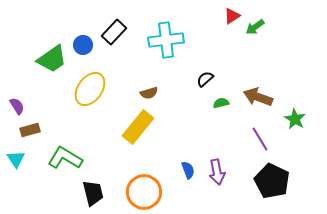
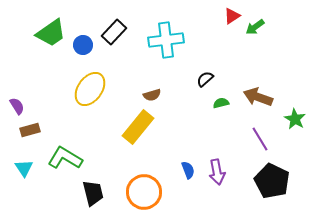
green trapezoid: moved 1 px left, 26 px up
brown semicircle: moved 3 px right, 2 px down
cyan triangle: moved 8 px right, 9 px down
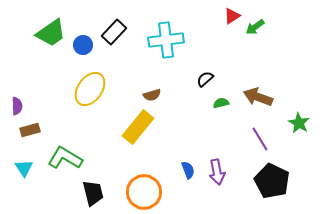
purple semicircle: rotated 30 degrees clockwise
green star: moved 4 px right, 4 px down
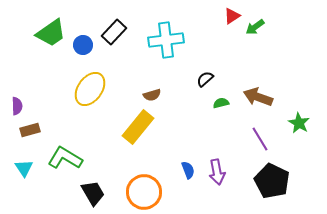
black trapezoid: rotated 16 degrees counterclockwise
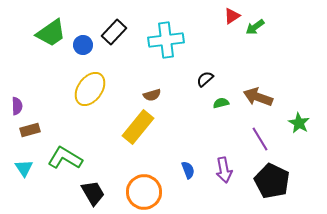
purple arrow: moved 7 px right, 2 px up
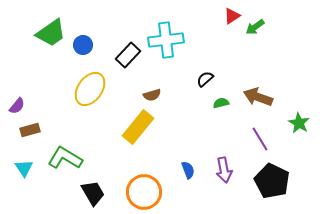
black rectangle: moved 14 px right, 23 px down
purple semicircle: rotated 42 degrees clockwise
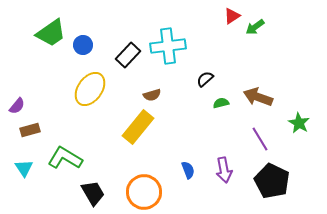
cyan cross: moved 2 px right, 6 px down
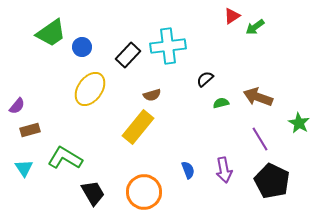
blue circle: moved 1 px left, 2 px down
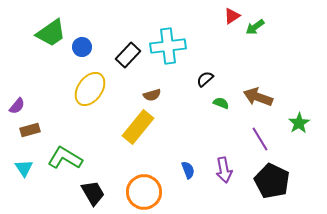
green semicircle: rotated 35 degrees clockwise
green star: rotated 10 degrees clockwise
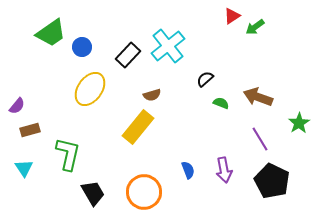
cyan cross: rotated 32 degrees counterclockwise
green L-shape: moved 3 px right, 4 px up; rotated 72 degrees clockwise
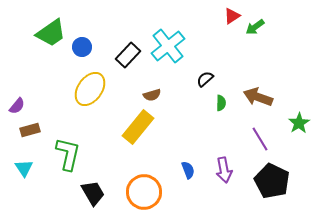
green semicircle: rotated 70 degrees clockwise
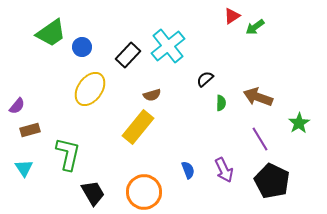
purple arrow: rotated 15 degrees counterclockwise
